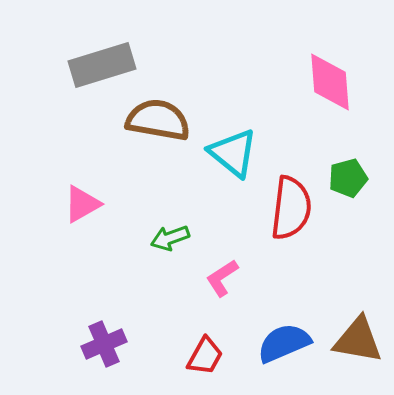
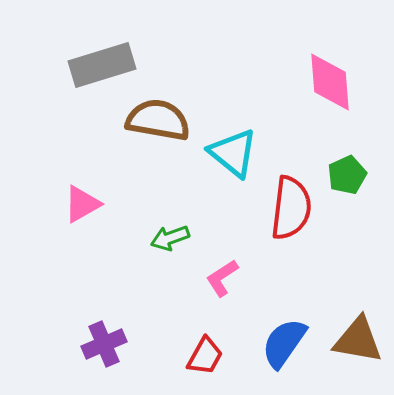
green pentagon: moved 1 px left, 3 px up; rotated 9 degrees counterclockwise
blue semicircle: rotated 32 degrees counterclockwise
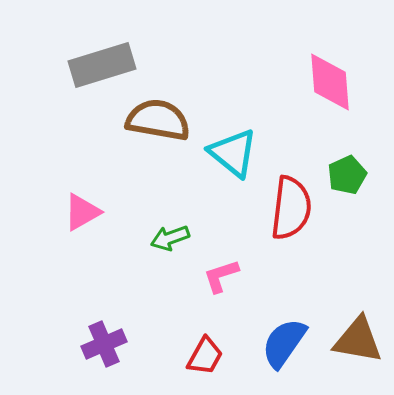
pink triangle: moved 8 px down
pink L-shape: moved 1 px left, 2 px up; rotated 15 degrees clockwise
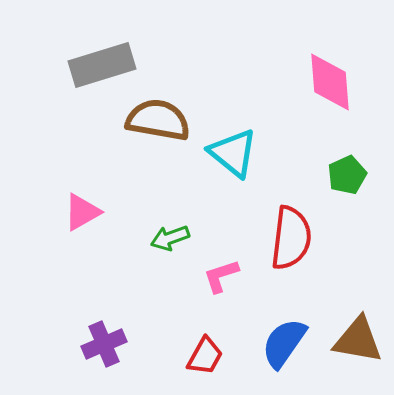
red semicircle: moved 30 px down
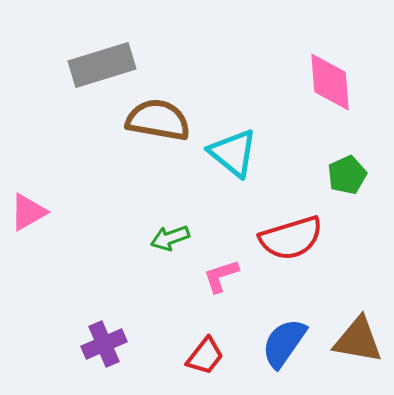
pink triangle: moved 54 px left
red semicircle: rotated 66 degrees clockwise
red trapezoid: rotated 9 degrees clockwise
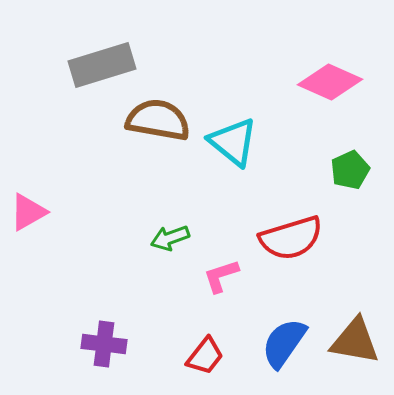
pink diamond: rotated 62 degrees counterclockwise
cyan triangle: moved 11 px up
green pentagon: moved 3 px right, 5 px up
brown triangle: moved 3 px left, 1 px down
purple cross: rotated 30 degrees clockwise
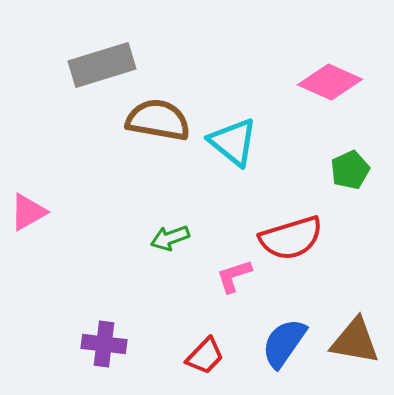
pink L-shape: moved 13 px right
red trapezoid: rotated 6 degrees clockwise
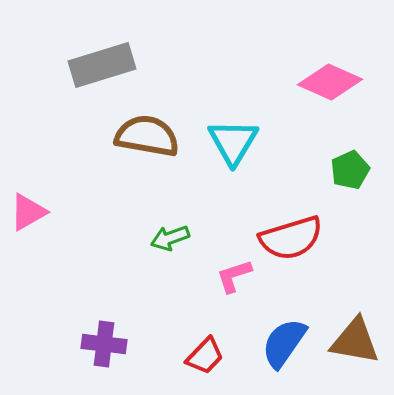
brown semicircle: moved 11 px left, 16 px down
cyan triangle: rotated 22 degrees clockwise
